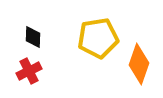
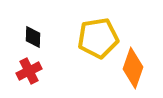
orange diamond: moved 6 px left, 4 px down
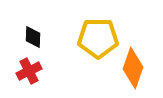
yellow pentagon: rotated 9 degrees clockwise
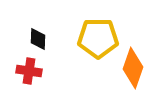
black diamond: moved 5 px right, 2 px down
red cross: rotated 35 degrees clockwise
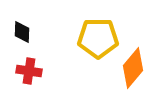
black diamond: moved 16 px left, 7 px up
orange diamond: rotated 21 degrees clockwise
